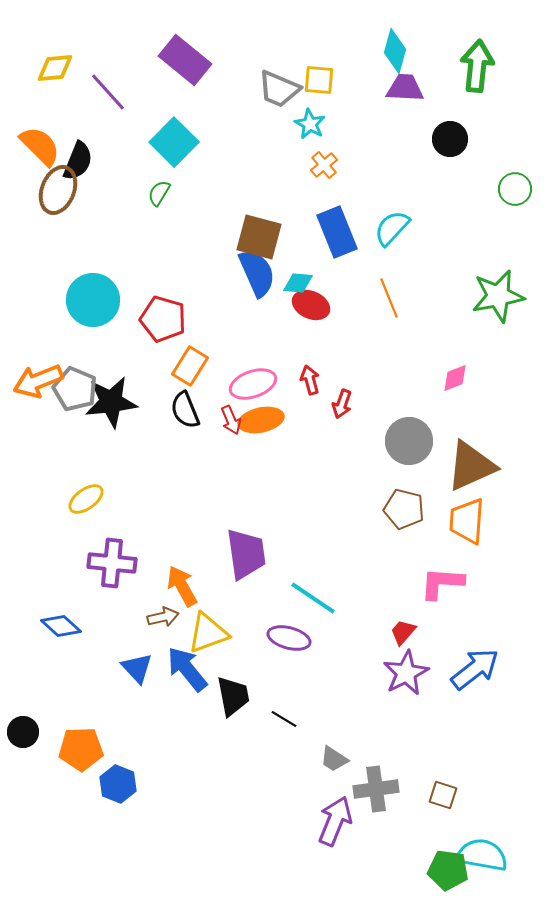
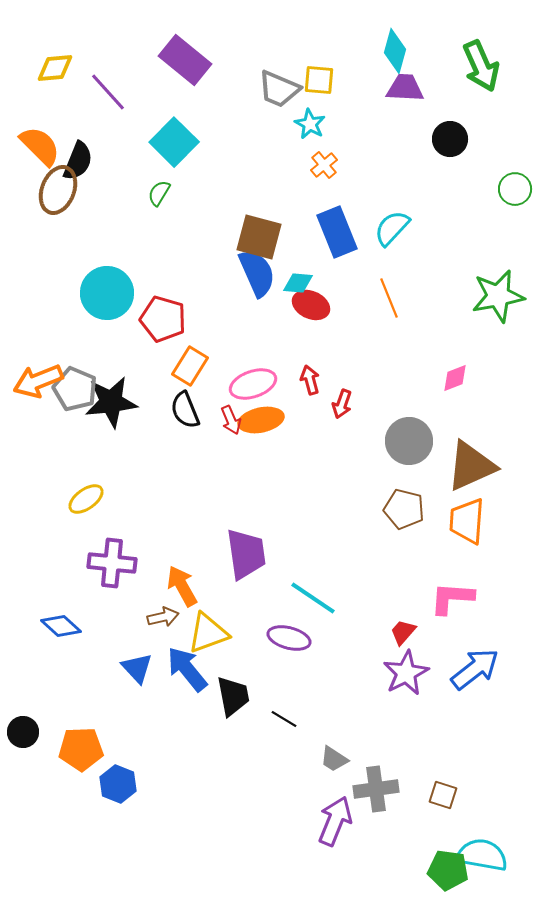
green arrow at (477, 66): moved 4 px right; rotated 150 degrees clockwise
cyan circle at (93, 300): moved 14 px right, 7 px up
pink L-shape at (442, 583): moved 10 px right, 15 px down
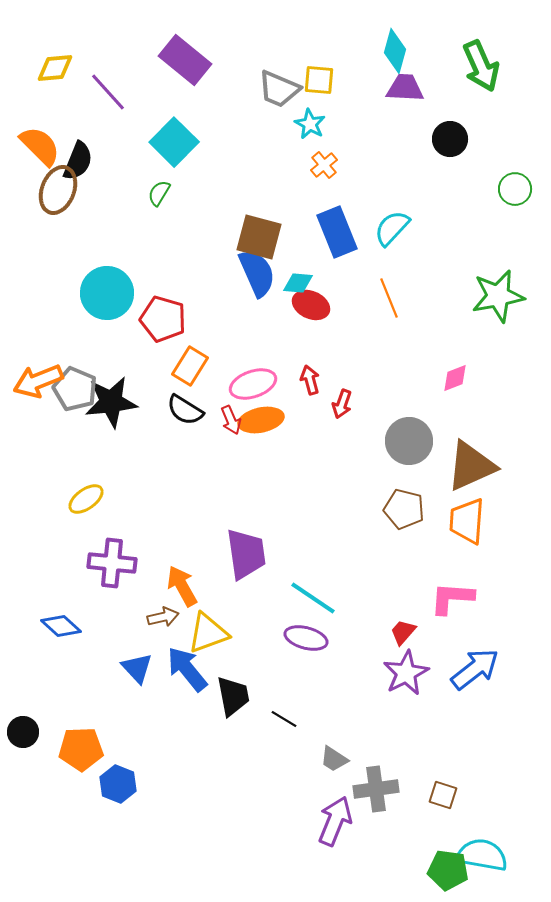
black semicircle at (185, 410): rotated 36 degrees counterclockwise
purple ellipse at (289, 638): moved 17 px right
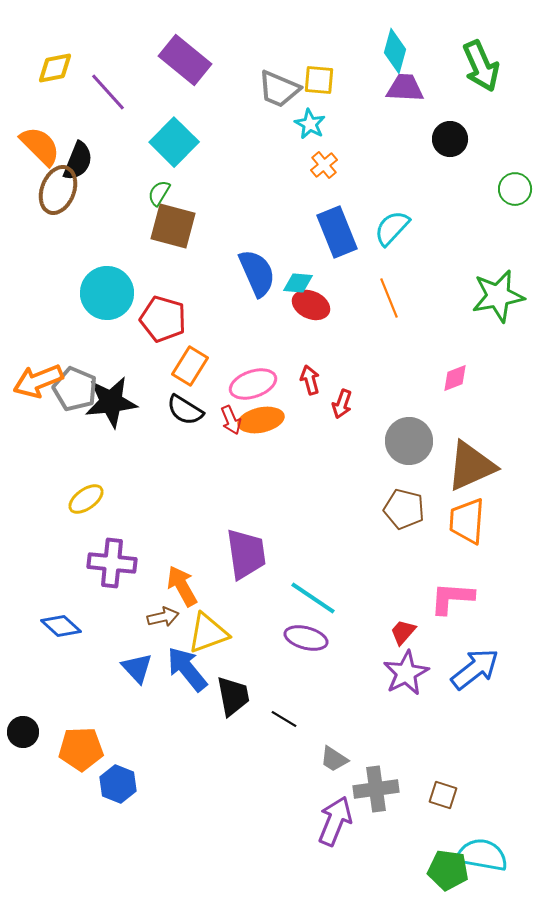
yellow diamond at (55, 68): rotated 6 degrees counterclockwise
brown square at (259, 237): moved 86 px left, 11 px up
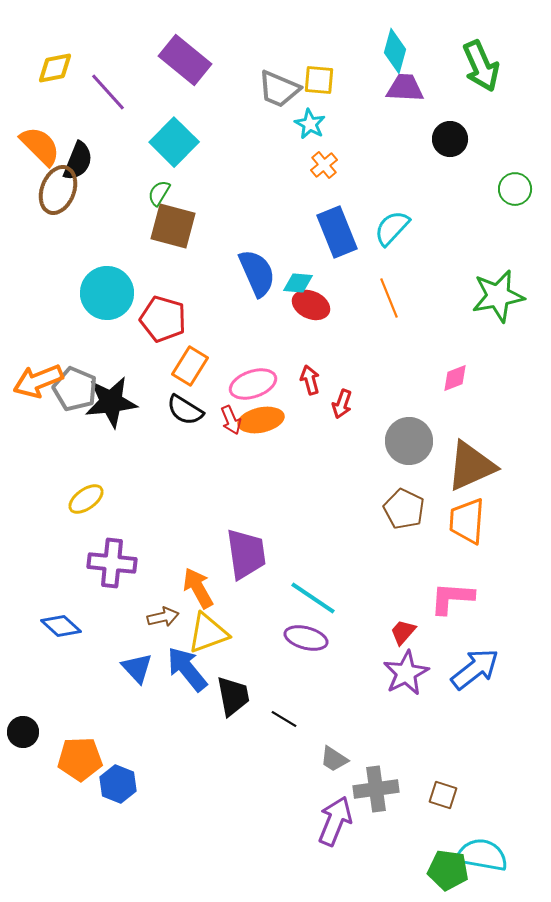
brown pentagon at (404, 509): rotated 12 degrees clockwise
orange arrow at (182, 586): moved 16 px right, 2 px down
orange pentagon at (81, 749): moved 1 px left, 10 px down
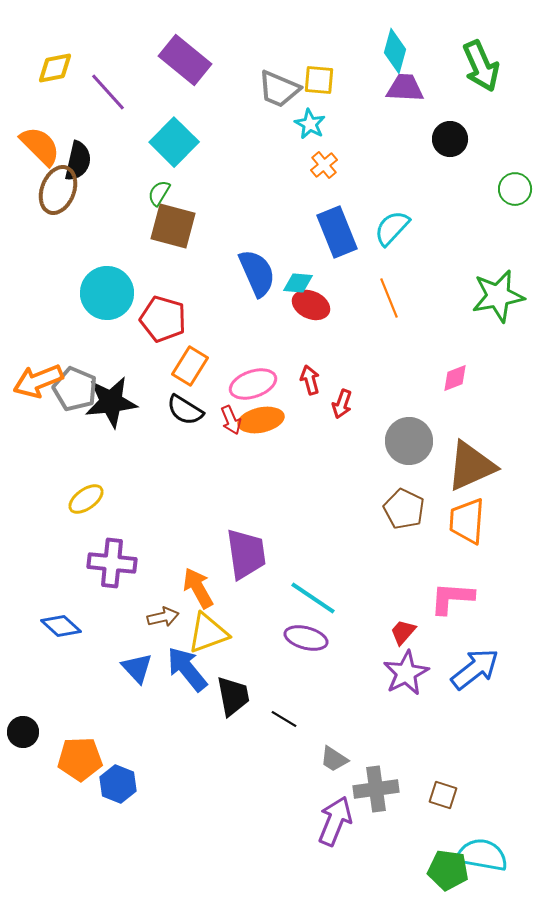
black semicircle at (78, 161): rotated 9 degrees counterclockwise
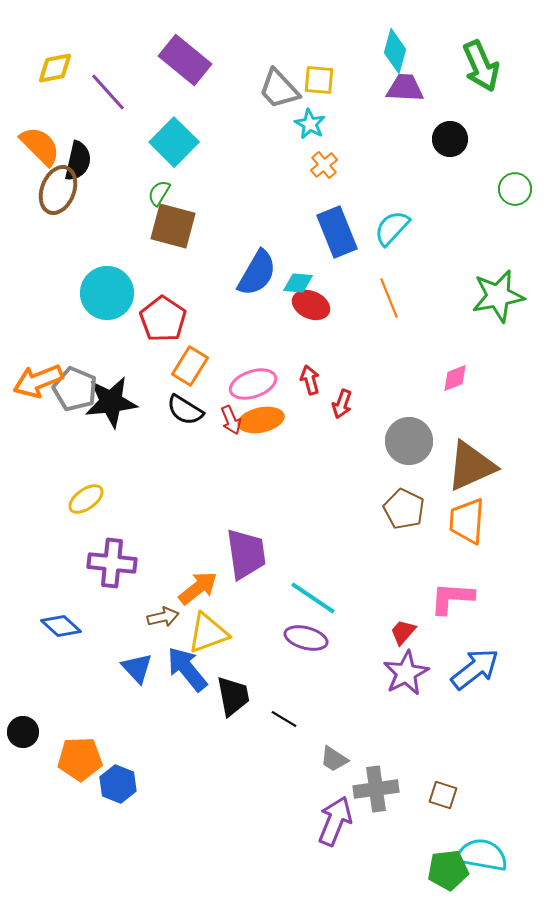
gray trapezoid at (279, 89): rotated 24 degrees clockwise
blue semicircle at (257, 273): rotated 54 degrees clockwise
red pentagon at (163, 319): rotated 18 degrees clockwise
orange arrow at (198, 588): rotated 81 degrees clockwise
green pentagon at (448, 870): rotated 15 degrees counterclockwise
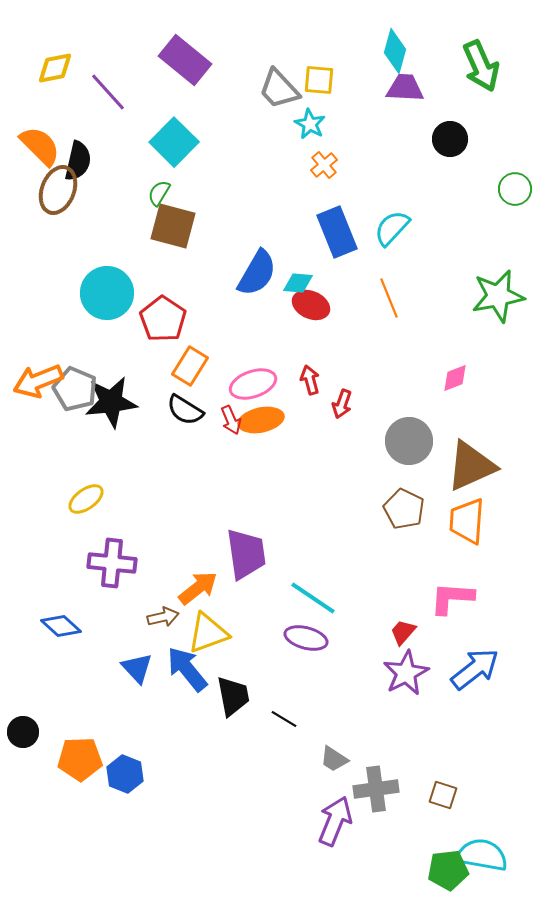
blue hexagon at (118, 784): moved 7 px right, 10 px up
